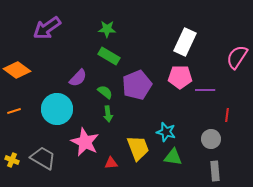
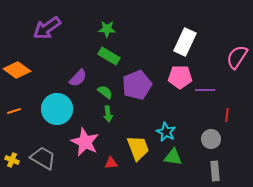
cyan star: rotated 12 degrees clockwise
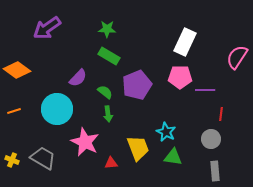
red line: moved 6 px left, 1 px up
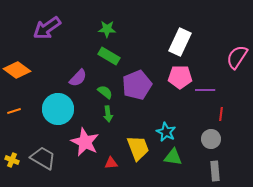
white rectangle: moved 5 px left
cyan circle: moved 1 px right
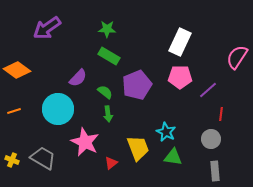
purple line: moved 3 px right; rotated 42 degrees counterclockwise
red triangle: rotated 32 degrees counterclockwise
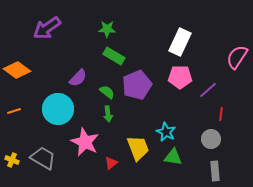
green rectangle: moved 5 px right
green semicircle: moved 2 px right
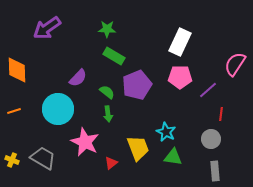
pink semicircle: moved 2 px left, 7 px down
orange diamond: rotated 52 degrees clockwise
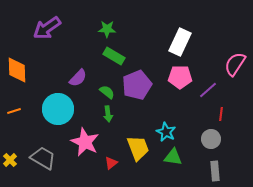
yellow cross: moved 2 px left; rotated 24 degrees clockwise
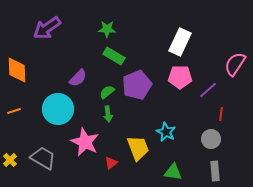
green semicircle: rotated 77 degrees counterclockwise
green triangle: moved 15 px down
